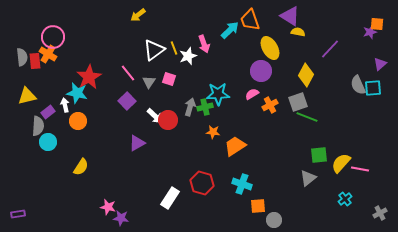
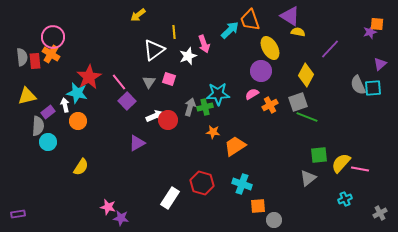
yellow line at (174, 48): moved 16 px up; rotated 16 degrees clockwise
orange cross at (48, 54): moved 3 px right
pink line at (128, 73): moved 9 px left, 9 px down
white arrow at (155, 116): rotated 66 degrees counterclockwise
cyan cross at (345, 199): rotated 16 degrees clockwise
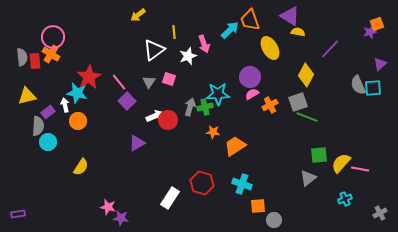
orange square at (377, 24): rotated 24 degrees counterclockwise
purple circle at (261, 71): moved 11 px left, 6 px down
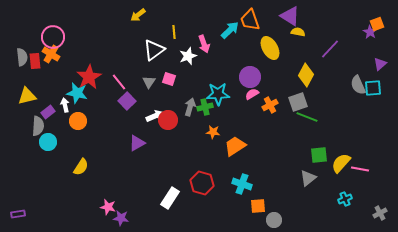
purple star at (370, 32): rotated 24 degrees counterclockwise
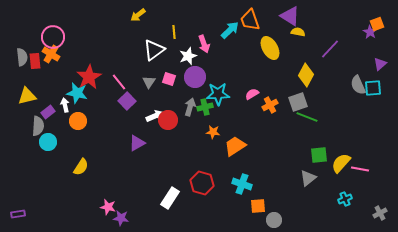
purple circle at (250, 77): moved 55 px left
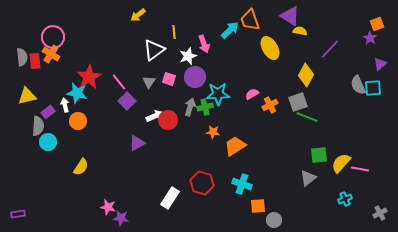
yellow semicircle at (298, 32): moved 2 px right, 1 px up
purple star at (370, 32): moved 6 px down
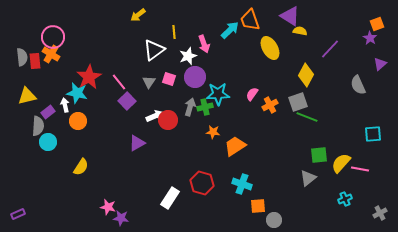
cyan square at (373, 88): moved 46 px down
pink semicircle at (252, 94): rotated 24 degrees counterclockwise
purple rectangle at (18, 214): rotated 16 degrees counterclockwise
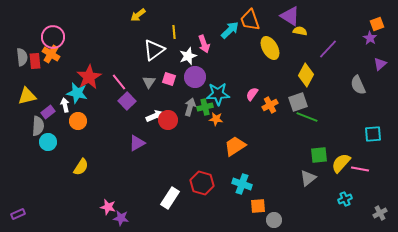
purple line at (330, 49): moved 2 px left
orange star at (213, 132): moved 3 px right, 13 px up
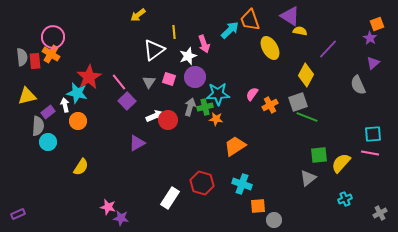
purple triangle at (380, 64): moved 7 px left, 1 px up
pink line at (360, 169): moved 10 px right, 16 px up
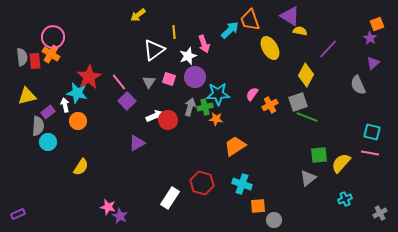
cyan square at (373, 134): moved 1 px left, 2 px up; rotated 18 degrees clockwise
purple star at (121, 218): moved 1 px left, 2 px up; rotated 21 degrees clockwise
